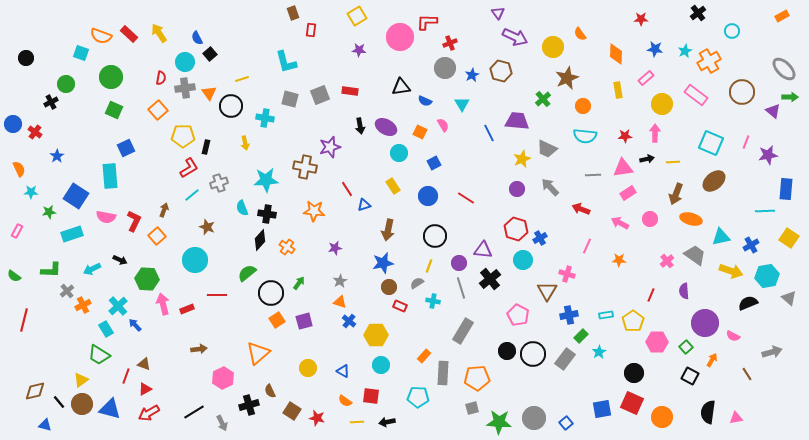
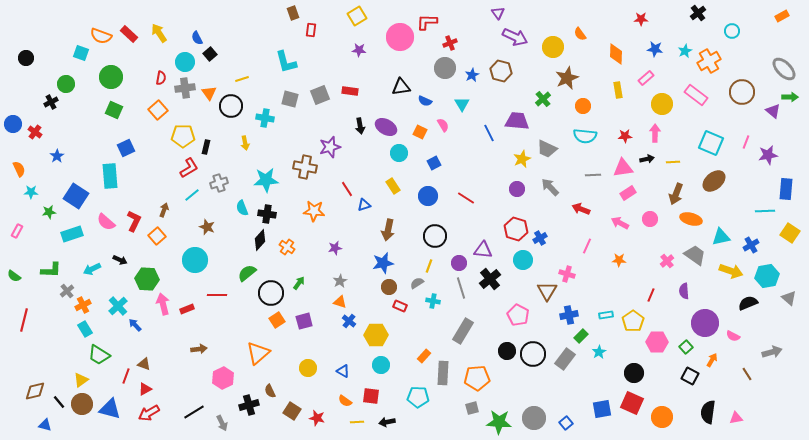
pink semicircle at (106, 217): moved 5 px down; rotated 30 degrees clockwise
yellow square at (789, 238): moved 1 px right, 5 px up
cyan rectangle at (106, 329): moved 21 px left
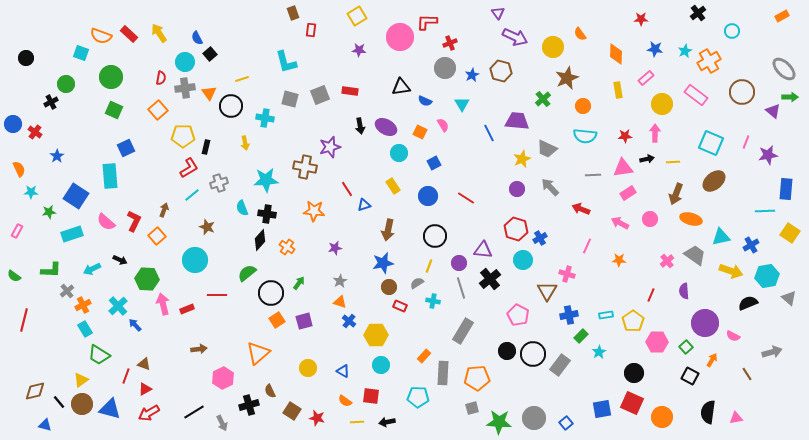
gray rectangle at (565, 359): moved 5 px left, 6 px down
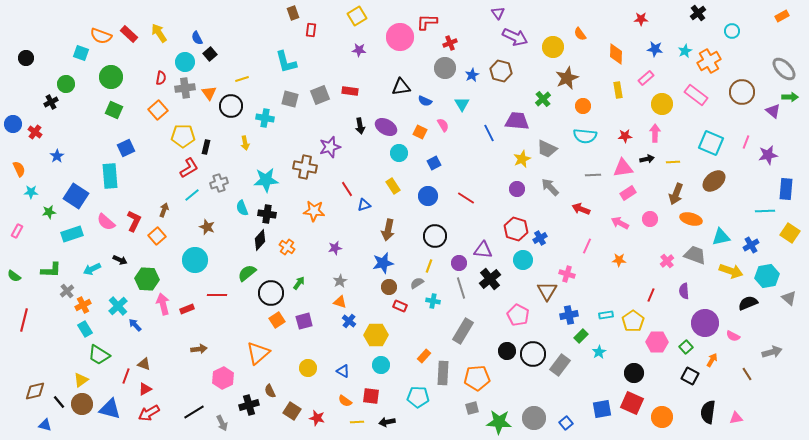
gray trapezoid at (695, 255): rotated 15 degrees counterclockwise
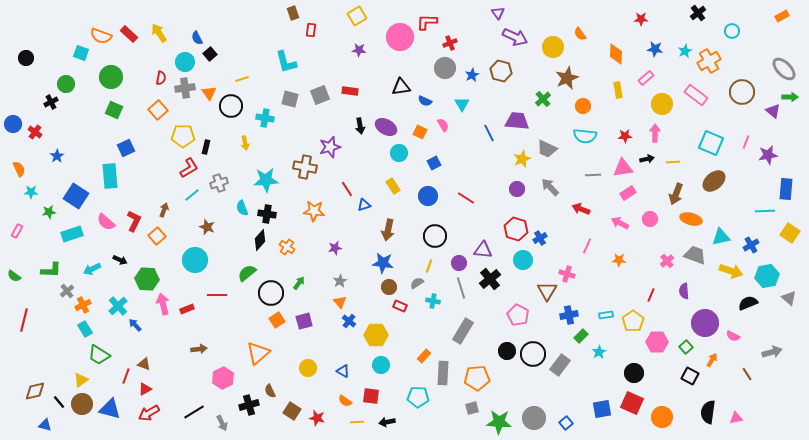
blue star at (383, 263): rotated 20 degrees clockwise
orange triangle at (340, 302): rotated 32 degrees clockwise
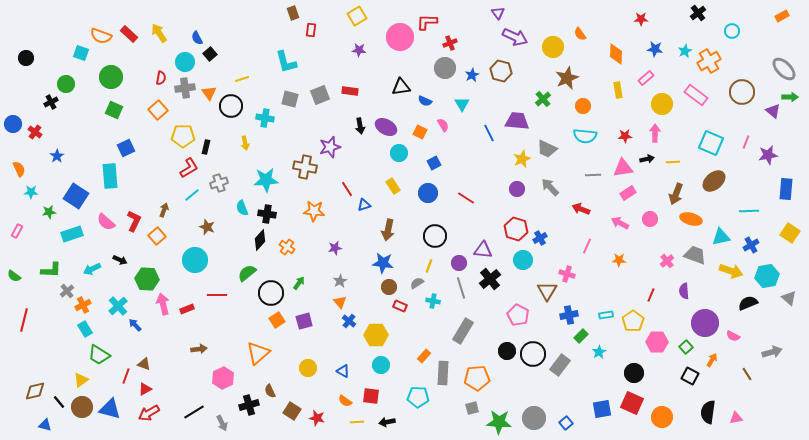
blue circle at (428, 196): moved 3 px up
cyan line at (765, 211): moved 16 px left
brown circle at (82, 404): moved 3 px down
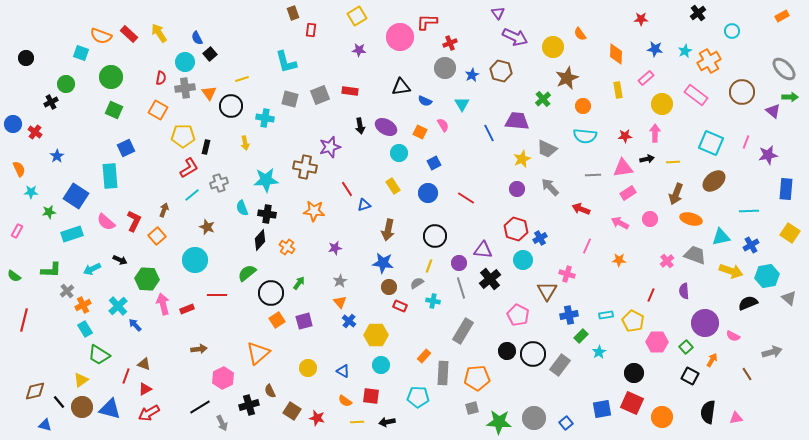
orange square at (158, 110): rotated 18 degrees counterclockwise
yellow pentagon at (633, 321): rotated 10 degrees counterclockwise
black line at (194, 412): moved 6 px right, 5 px up
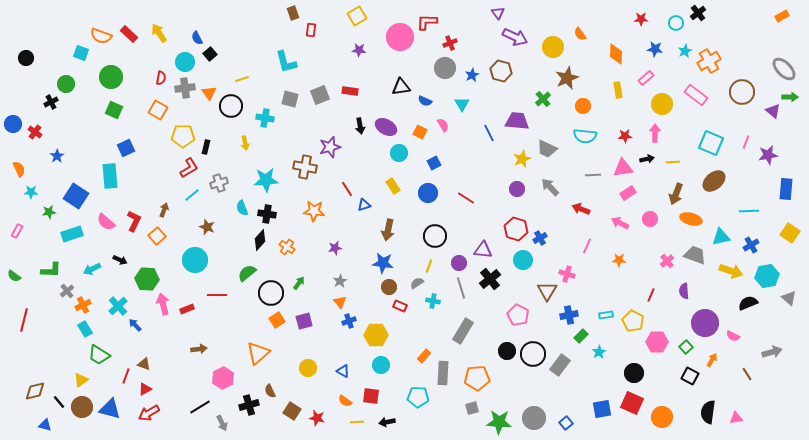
cyan circle at (732, 31): moved 56 px left, 8 px up
blue cross at (349, 321): rotated 32 degrees clockwise
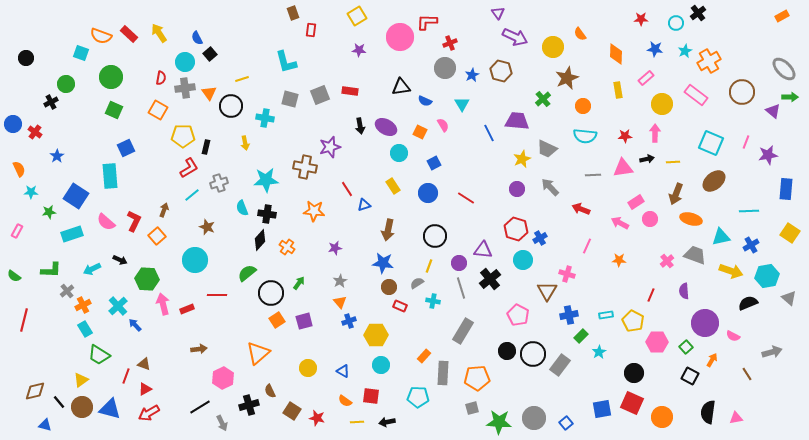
pink rectangle at (628, 193): moved 8 px right, 9 px down
